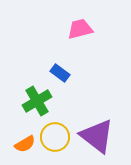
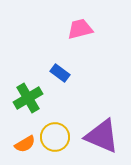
green cross: moved 9 px left, 3 px up
purple triangle: moved 5 px right; rotated 15 degrees counterclockwise
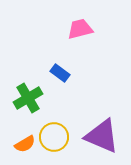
yellow circle: moved 1 px left
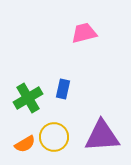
pink trapezoid: moved 4 px right, 4 px down
blue rectangle: moved 3 px right, 16 px down; rotated 66 degrees clockwise
purple triangle: rotated 27 degrees counterclockwise
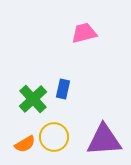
green cross: moved 5 px right, 1 px down; rotated 12 degrees counterclockwise
purple triangle: moved 2 px right, 4 px down
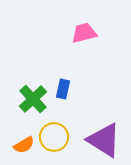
purple triangle: rotated 36 degrees clockwise
orange semicircle: moved 1 px left, 1 px down
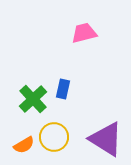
purple triangle: moved 2 px right, 1 px up
